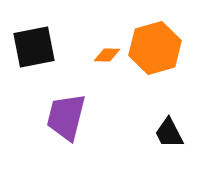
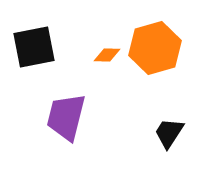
black trapezoid: rotated 60 degrees clockwise
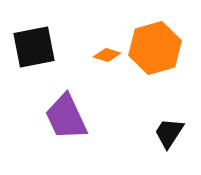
orange diamond: rotated 16 degrees clockwise
purple trapezoid: rotated 39 degrees counterclockwise
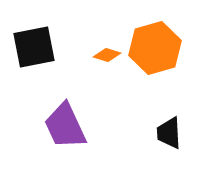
purple trapezoid: moved 1 px left, 9 px down
black trapezoid: rotated 36 degrees counterclockwise
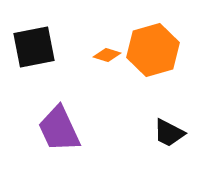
orange hexagon: moved 2 px left, 2 px down
purple trapezoid: moved 6 px left, 3 px down
black trapezoid: rotated 60 degrees counterclockwise
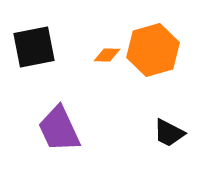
orange diamond: rotated 16 degrees counterclockwise
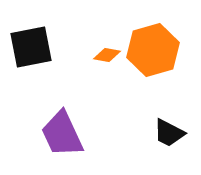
black square: moved 3 px left
orange diamond: rotated 8 degrees clockwise
purple trapezoid: moved 3 px right, 5 px down
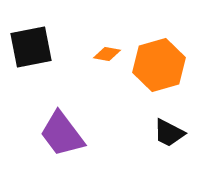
orange hexagon: moved 6 px right, 15 px down
orange diamond: moved 1 px up
purple trapezoid: rotated 12 degrees counterclockwise
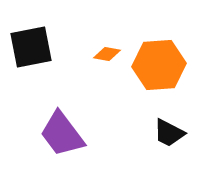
orange hexagon: rotated 12 degrees clockwise
